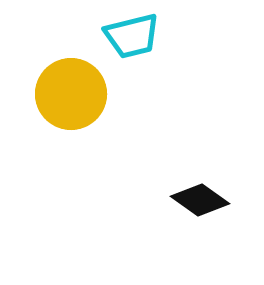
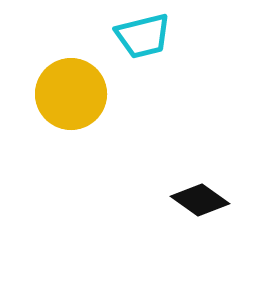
cyan trapezoid: moved 11 px right
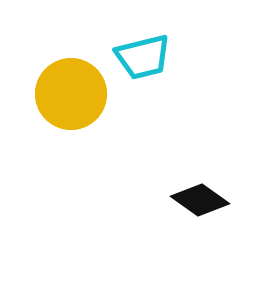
cyan trapezoid: moved 21 px down
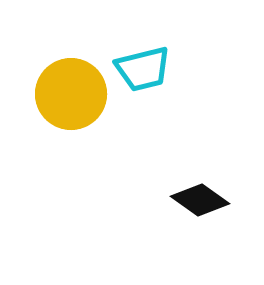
cyan trapezoid: moved 12 px down
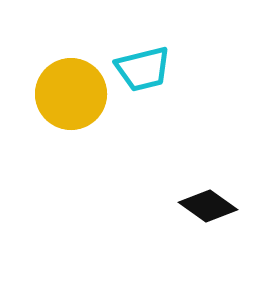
black diamond: moved 8 px right, 6 px down
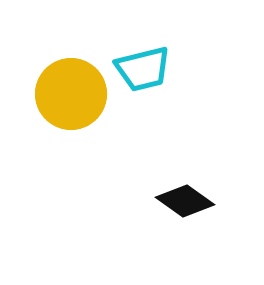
black diamond: moved 23 px left, 5 px up
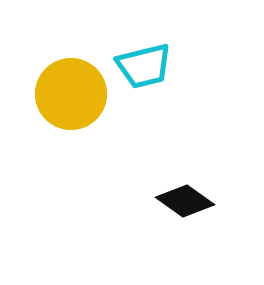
cyan trapezoid: moved 1 px right, 3 px up
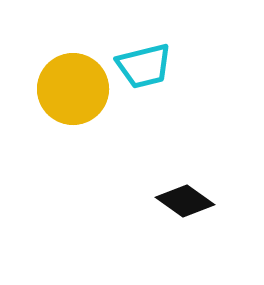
yellow circle: moved 2 px right, 5 px up
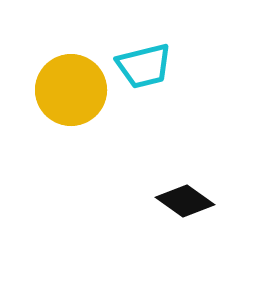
yellow circle: moved 2 px left, 1 px down
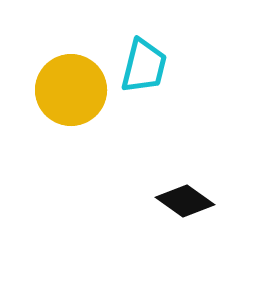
cyan trapezoid: rotated 62 degrees counterclockwise
